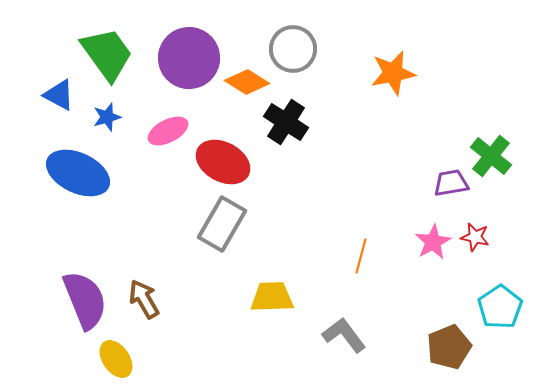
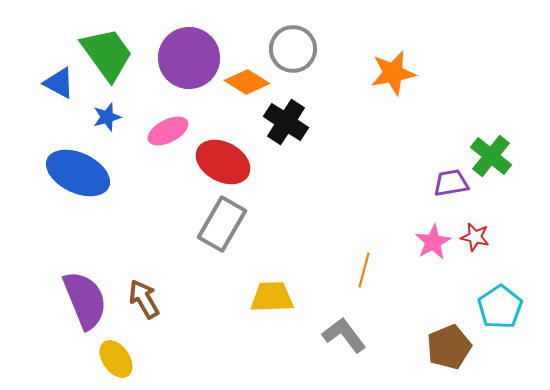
blue triangle: moved 12 px up
orange line: moved 3 px right, 14 px down
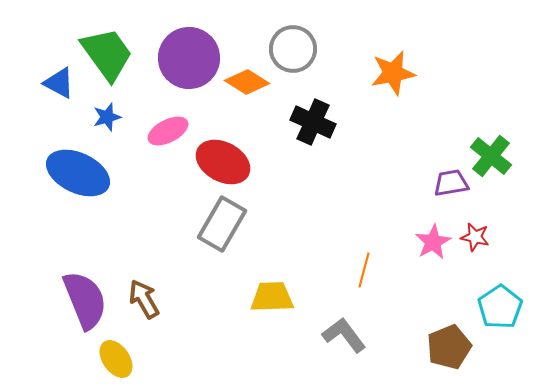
black cross: moved 27 px right; rotated 9 degrees counterclockwise
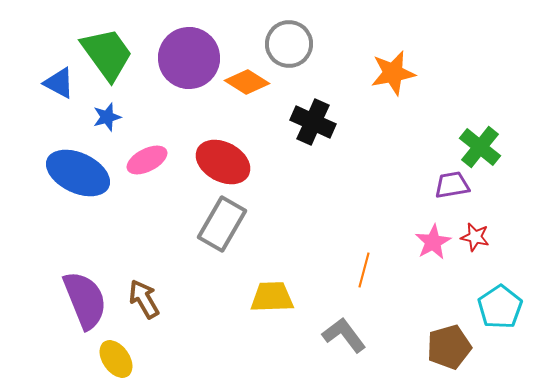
gray circle: moved 4 px left, 5 px up
pink ellipse: moved 21 px left, 29 px down
green cross: moved 11 px left, 9 px up
purple trapezoid: moved 1 px right, 2 px down
brown pentagon: rotated 6 degrees clockwise
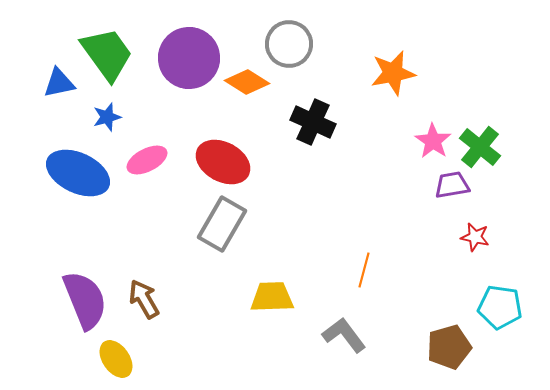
blue triangle: rotated 40 degrees counterclockwise
pink star: moved 101 px up; rotated 9 degrees counterclockwise
cyan pentagon: rotated 30 degrees counterclockwise
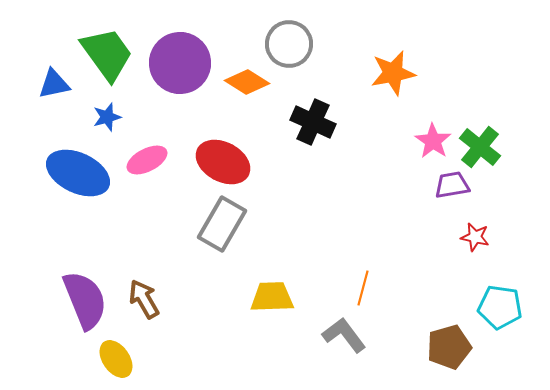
purple circle: moved 9 px left, 5 px down
blue triangle: moved 5 px left, 1 px down
orange line: moved 1 px left, 18 px down
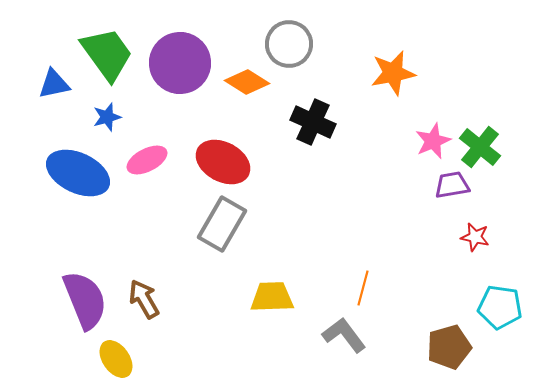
pink star: rotated 15 degrees clockwise
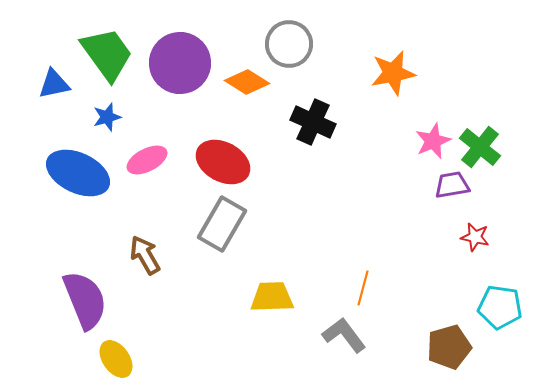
brown arrow: moved 1 px right, 44 px up
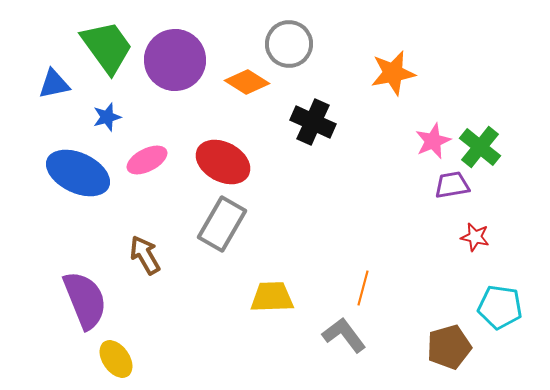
green trapezoid: moved 7 px up
purple circle: moved 5 px left, 3 px up
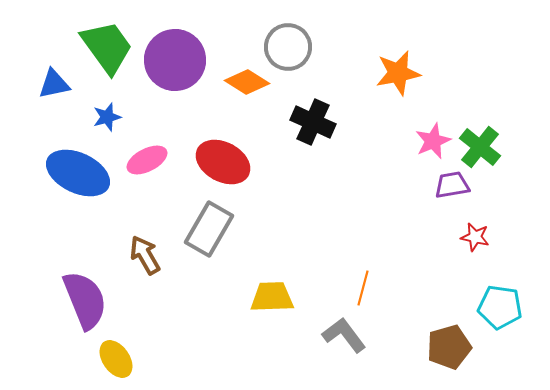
gray circle: moved 1 px left, 3 px down
orange star: moved 5 px right
gray rectangle: moved 13 px left, 5 px down
